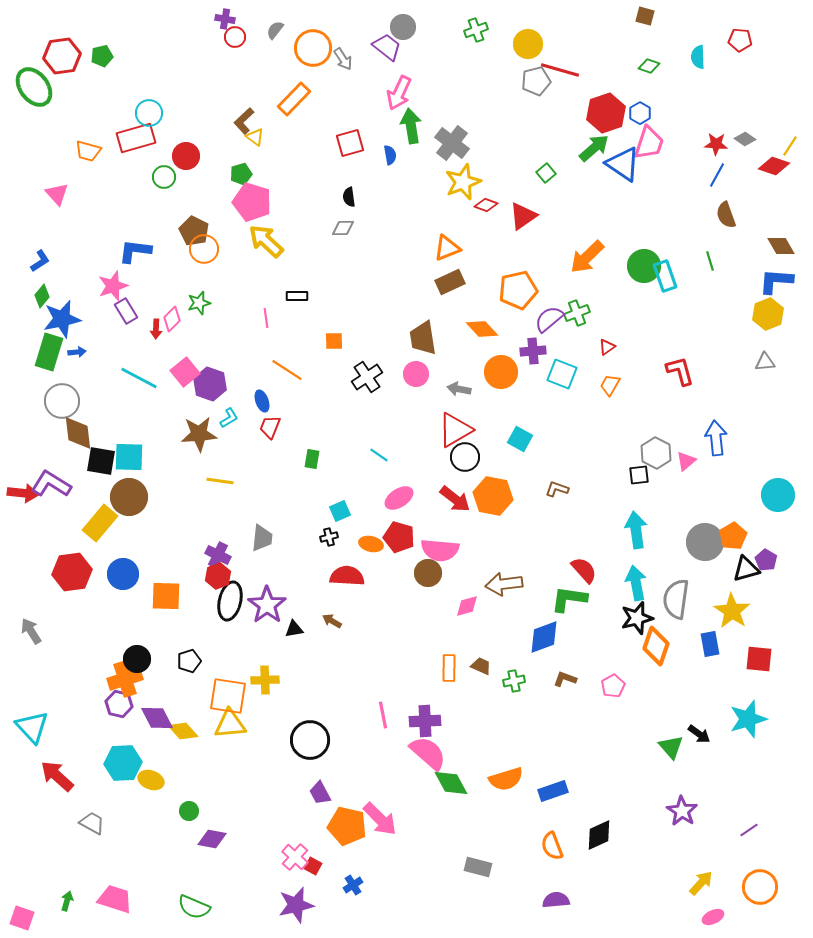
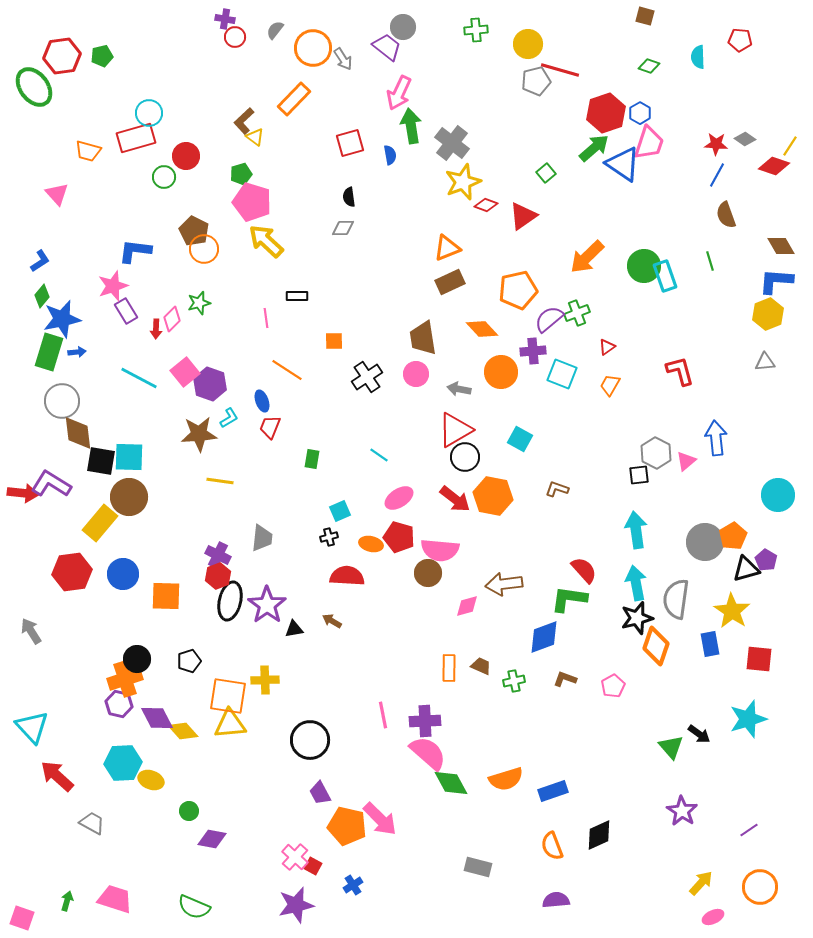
green cross at (476, 30): rotated 15 degrees clockwise
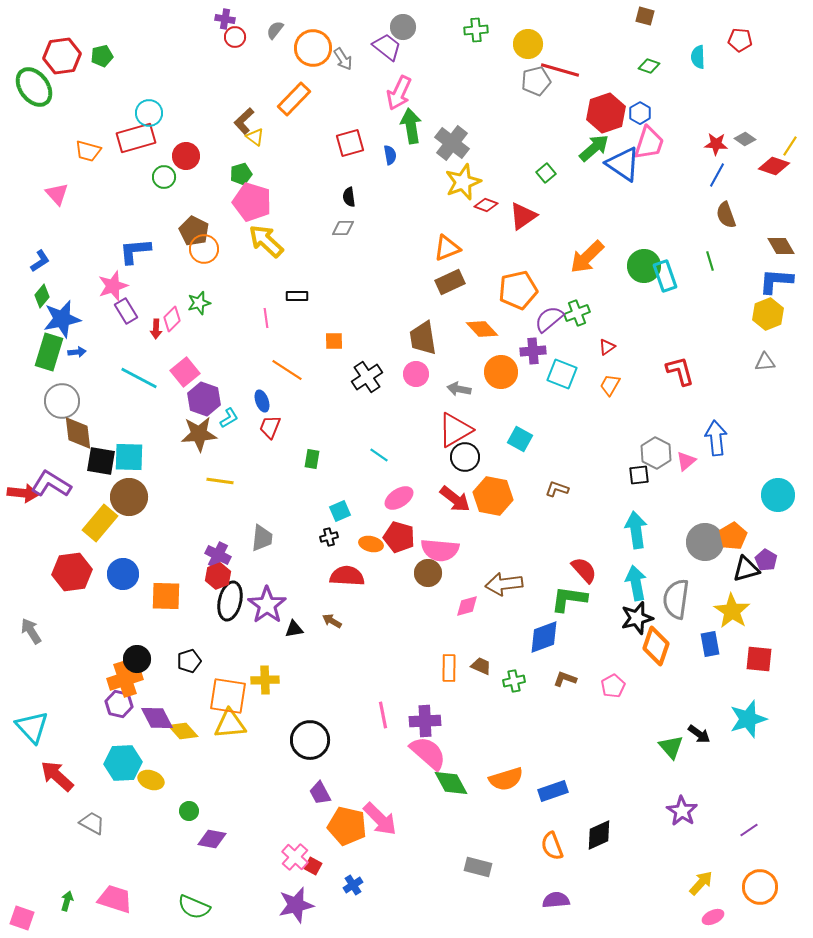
blue L-shape at (135, 251): rotated 12 degrees counterclockwise
purple hexagon at (210, 384): moved 6 px left, 15 px down
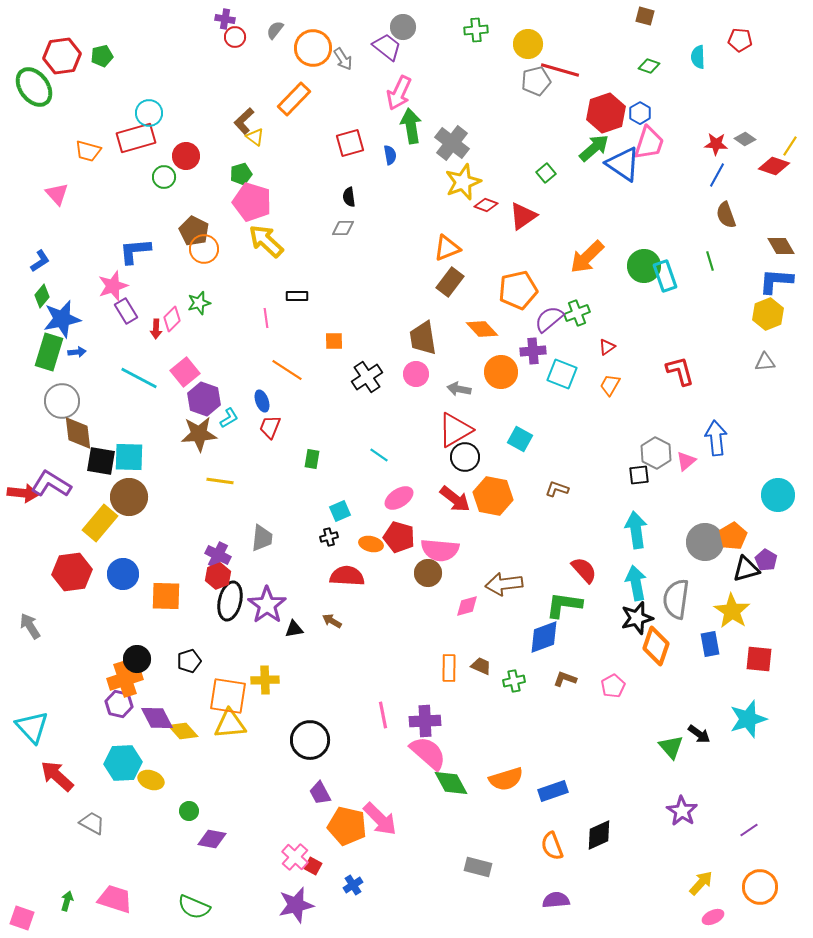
brown rectangle at (450, 282): rotated 28 degrees counterclockwise
green L-shape at (569, 599): moved 5 px left, 6 px down
gray arrow at (31, 631): moved 1 px left, 5 px up
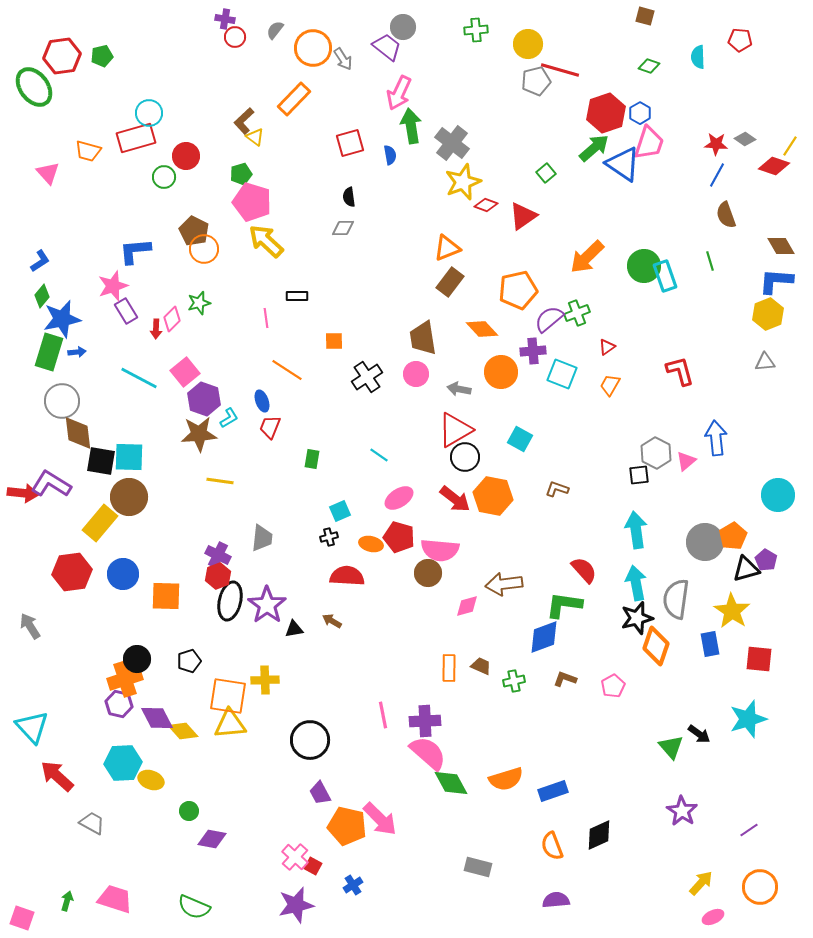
pink triangle at (57, 194): moved 9 px left, 21 px up
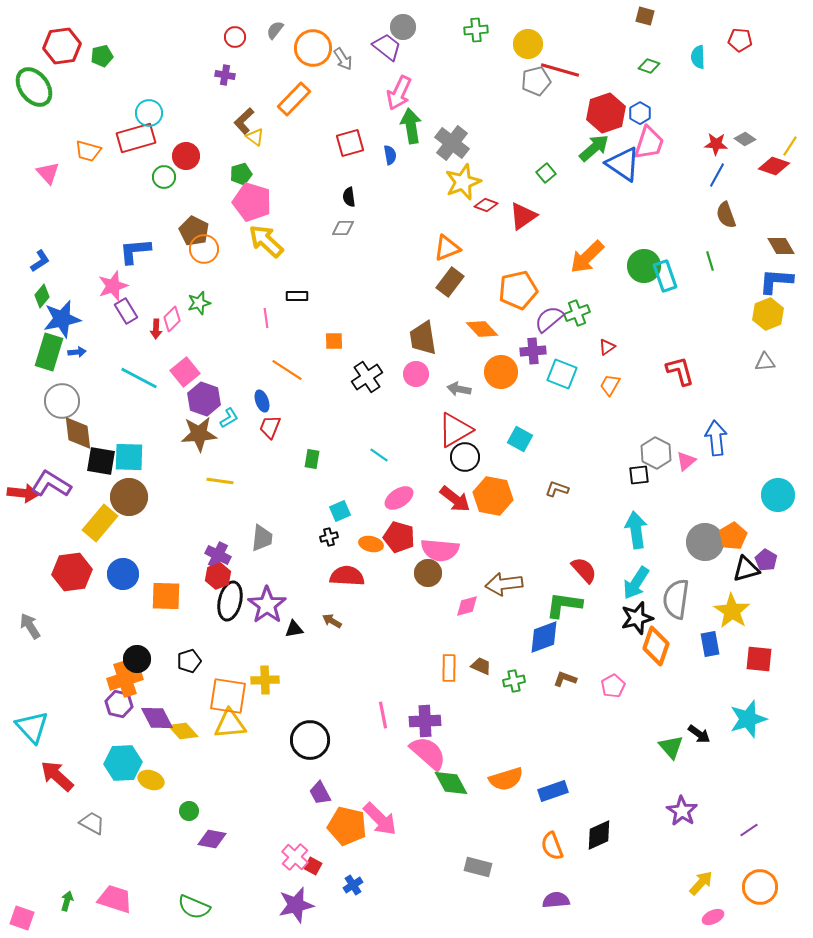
purple cross at (225, 19): moved 56 px down
red hexagon at (62, 56): moved 10 px up
cyan arrow at (636, 583): rotated 136 degrees counterclockwise
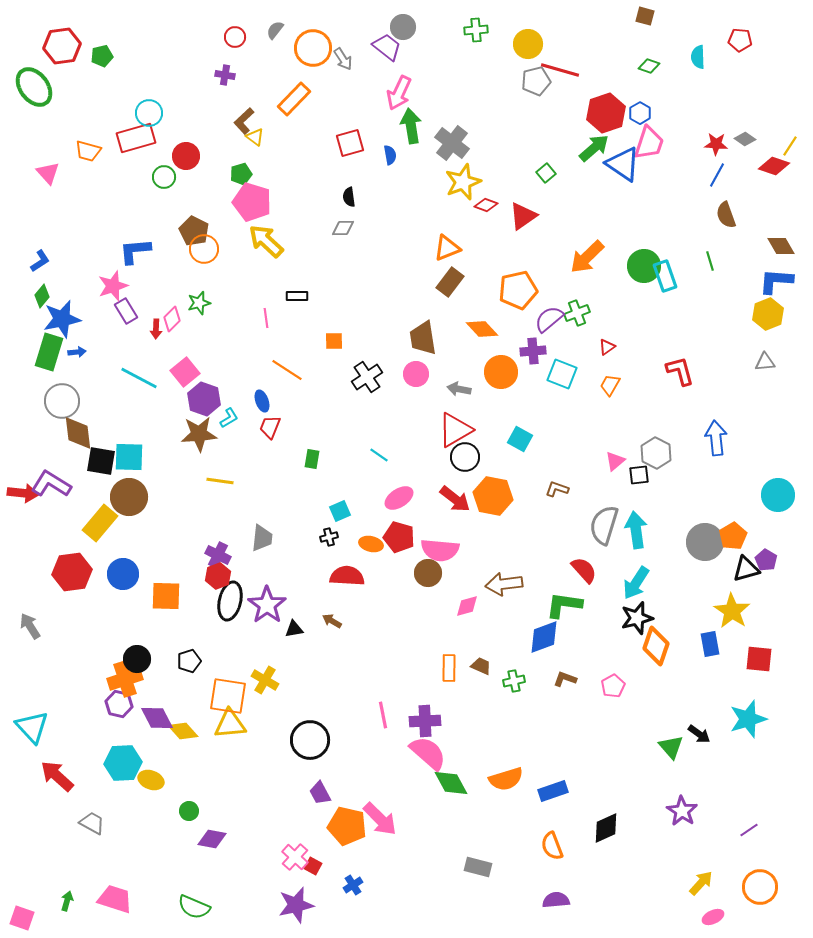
pink triangle at (686, 461): moved 71 px left
gray semicircle at (676, 599): moved 72 px left, 74 px up; rotated 9 degrees clockwise
yellow cross at (265, 680): rotated 32 degrees clockwise
black diamond at (599, 835): moved 7 px right, 7 px up
